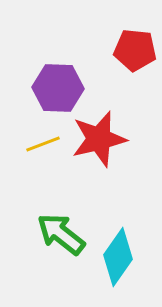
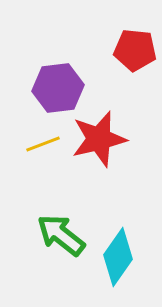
purple hexagon: rotated 9 degrees counterclockwise
green arrow: moved 1 px down
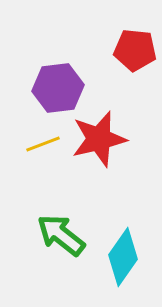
cyan diamond: moved 5 px right
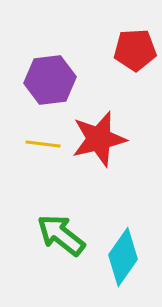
red pentagon: rotated 9 degrees counterclockwise
purple hexagon: moved 8 px left, 8 px up
yellow line: rotated 28 degrees clockwise
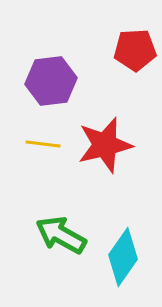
purple hexagon: moved 1 px right, 1 px down
red star: moved 6 px right, 6 px down
green arrow: rotated 9 degrees counterclockwise
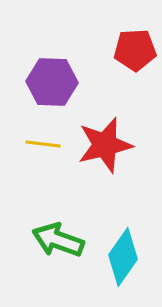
purple hexagon: moved 1 px right, 1 px down; rotated 9 degrees clockwise
green arrow: moved 3 px left, 5 px down; rotated 9 degrees counterclockwise
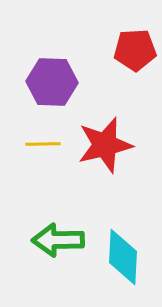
yellow line: rotated 8 degrees counterclockwise
green arrow: rotated 21 degrees counterclockwise
cyan diamond: rotated 32 degrees counterclockwise
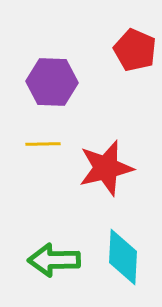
red pentagon: rotated 27 degrees clockwise
red star: moved 1 px right, 23 px down
green arrow: moved 4 px left, 20 px down
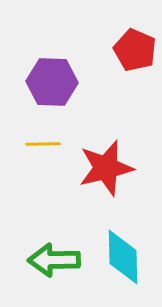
cyan diamond: rotated 4 degrees counterclockwise
